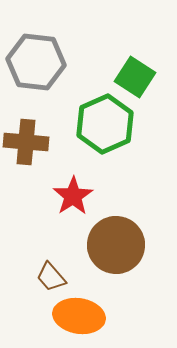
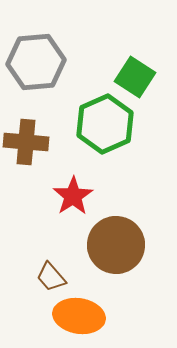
gray hexagon: rotated 12 degrees counterclockwise
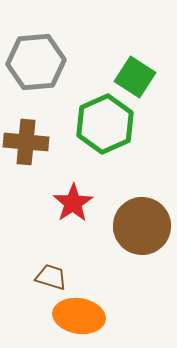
red star: moved 7 px down
brown circle: moved 26 px right, 19 px up
brown trapezoid: rotated 148 degrees clockwise
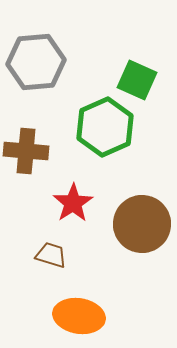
green square: moved 2 px right, 3 px down; rotated 9 degrees counterclockwise
green hexagon: moved 3 px down
brown cross: moved 9 px down
brown circle: moved 2 px up
brown trapezoid: moved 22 px up
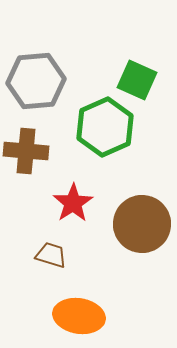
gray hexagon: moved 19 px down
